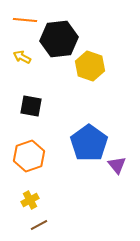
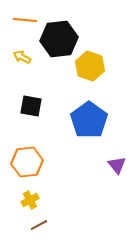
blue pentagon: moved 23 px up
orange hexagon: moved 2 px left, 6 px down; rotated 12 degrees clockwise
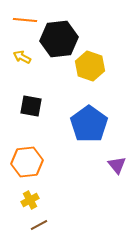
blue pentagon: moved 4 px down
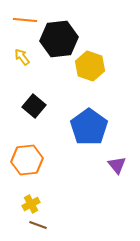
yellow arrow: rotated 24 degrees clockwise
black square: moved 3 px right; rotated 30 degrees clockwise
blue pentagon: moved 3 px down
orange hexagon: moved 2 px up
yellow cross: moved 1 px right, 4 px down
brown line: moved 1 px left; rotated 48 degrees clockwise
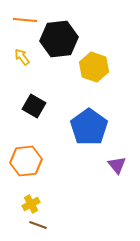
yellow hexagon: moved 4 px right, 1 px down
black square: rotated 10 degrees counterclockwise
orange hexagon: moved 1 px left, 1 px down
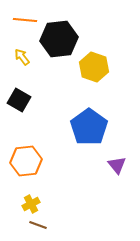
black square: moved 15 px left, 6 px up
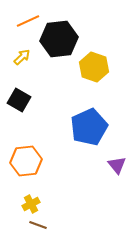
orange line: moved 3 px right, 1 px down; rotated 30 degrees counterclockwise
yellow arrow: rotated 84 degrees clockwise
blue pentagon: rotated 12 degrees clockwise
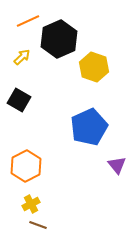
black hexagon: rotated 18 degrees counterclockwise
orange hexagon: moved 5 px down; rotated 20 degrees counterclockwise
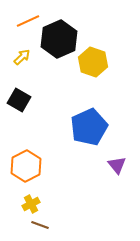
yellow hexagon: moved 1 px left, 5 px up
brown line: moved 2 px right
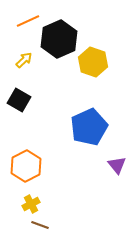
yellow arrow: moved 2 px right, 3 px down
